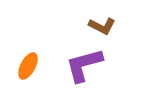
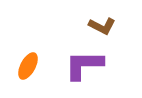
purple L-shape: rotated 15 degrees clockwise
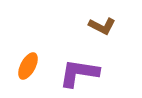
purple L-shape: moved 5 px left, 8 px down; rotated 9 degrees clockwise
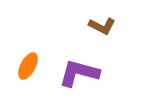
purple L-shape: rotated 6 degrees clockwise
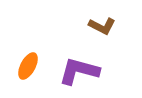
purple L-shape: moved 2 px up
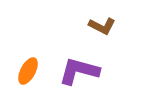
orange ellipse: moved 5 px down
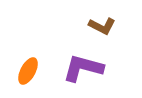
purple L-shape: moved 4 px right, 3 px up
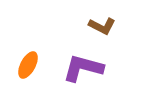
orange ellipse: moved 6 px up
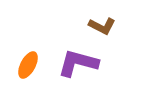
purple L-shape: moved 5 px left, 5 px up
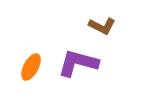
orange ellipse: moved 3 px right, 2 px down
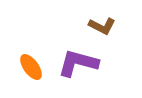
orange ellipse: rotated 64 degrees counterclockwise
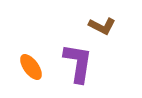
purple L-shape: rotated 84 degrees clockwise
